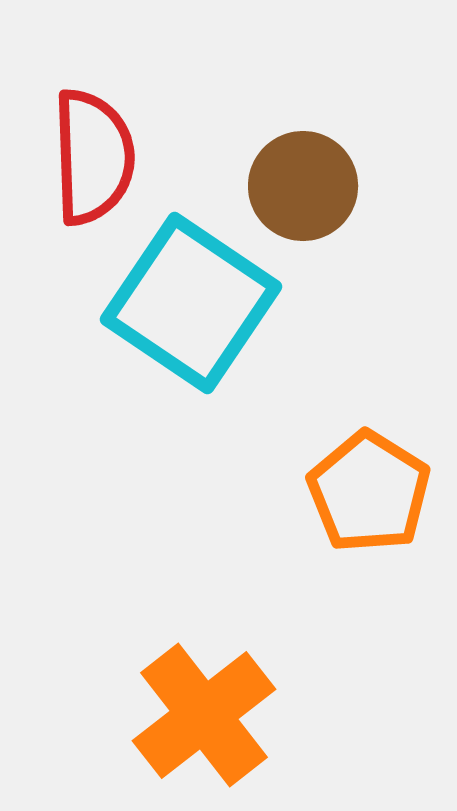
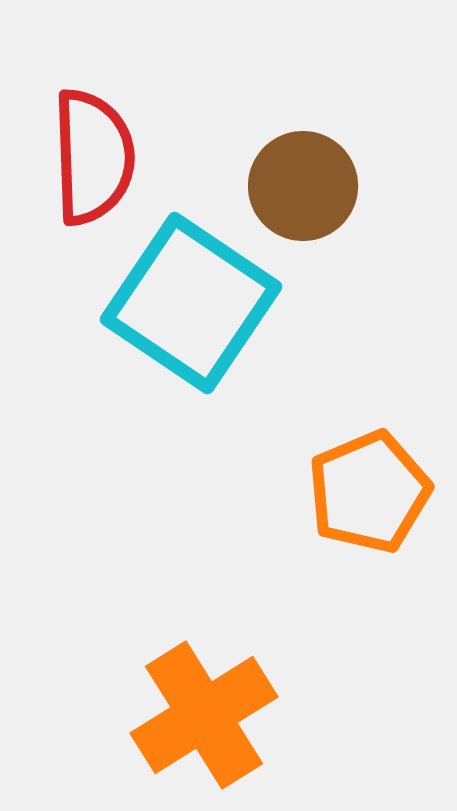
orange pentagon: rotated 17 degrees clockwise
orange cross: rotated 6 degrees clockwise
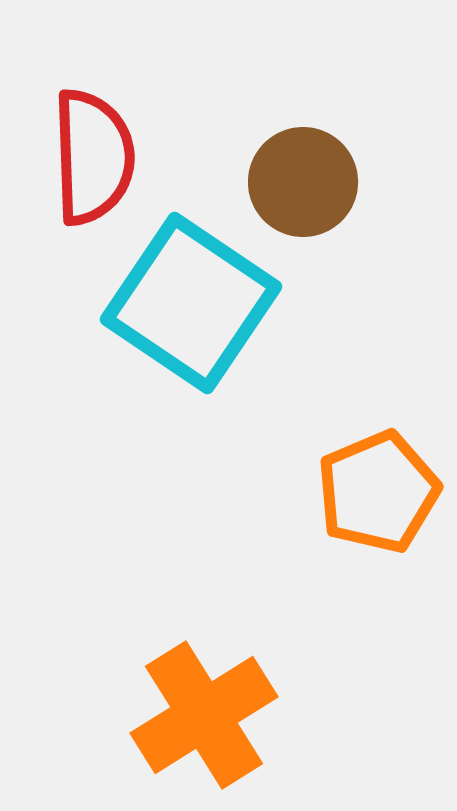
brown circle: moved 4 px up
orange pentagon: moved 9 px right
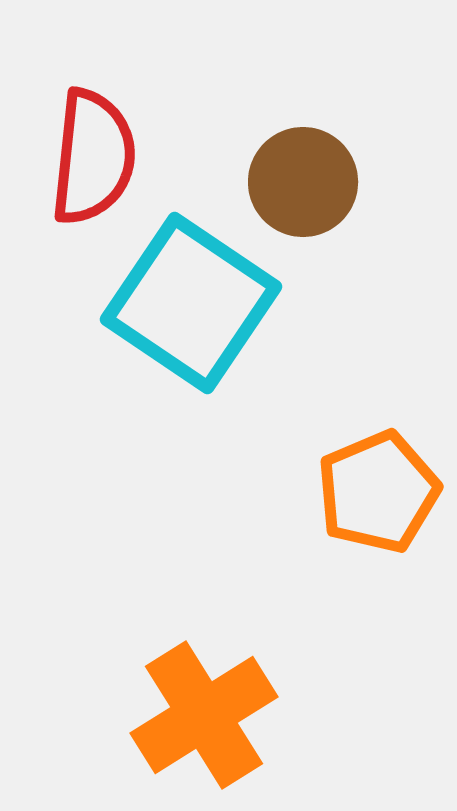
red semicircle: rotated 8 degrees clockwise
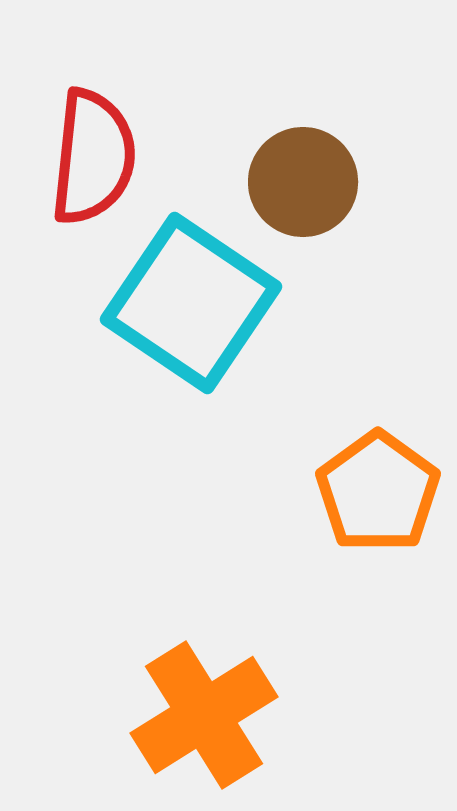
orange pentagon: rotated 13 degrees counterclockwise
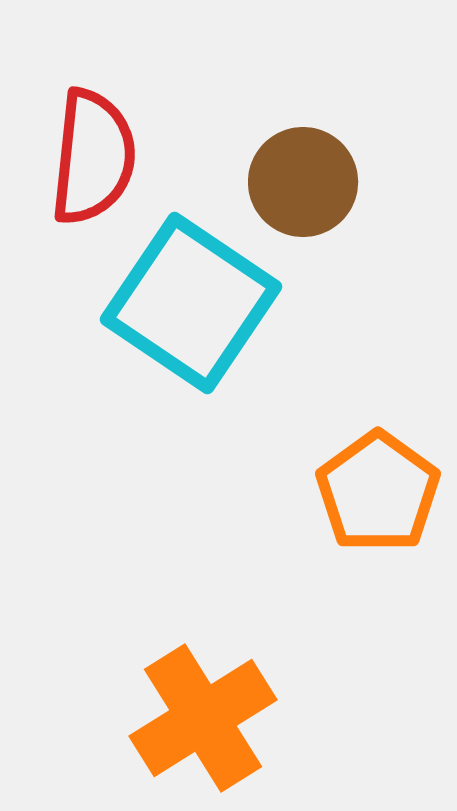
orange cross: moved 1 px left, 3 px down
